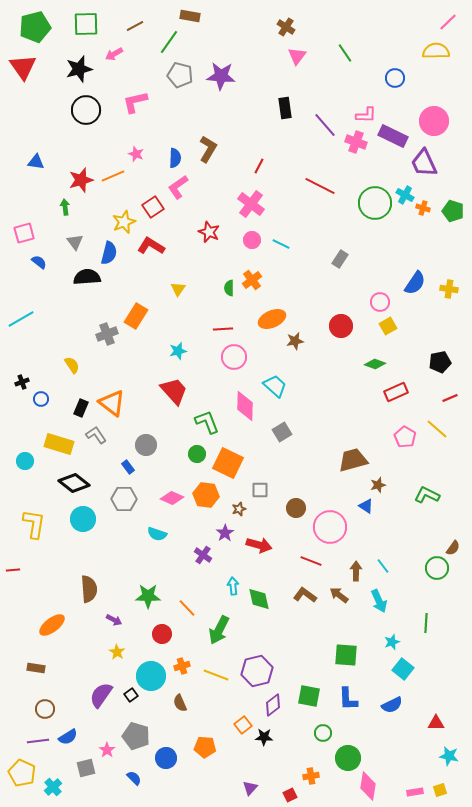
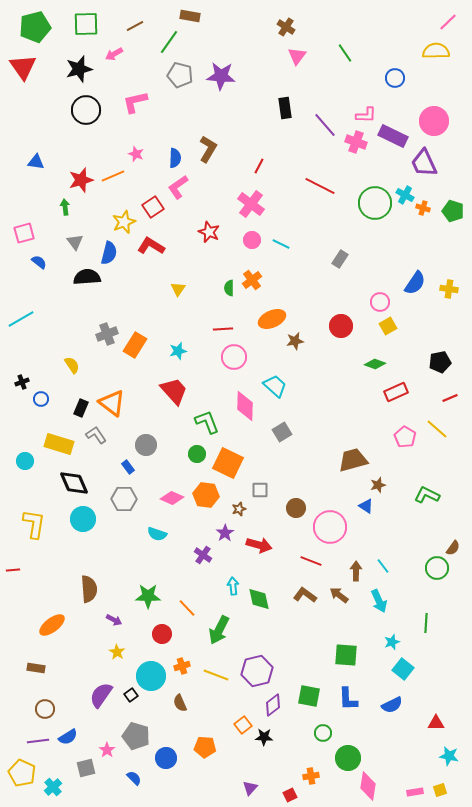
orange rectangle at (136, 316): moved 1 px left, 29 px down
black diamond at (74, 483): rotated 28 degrees clockwise
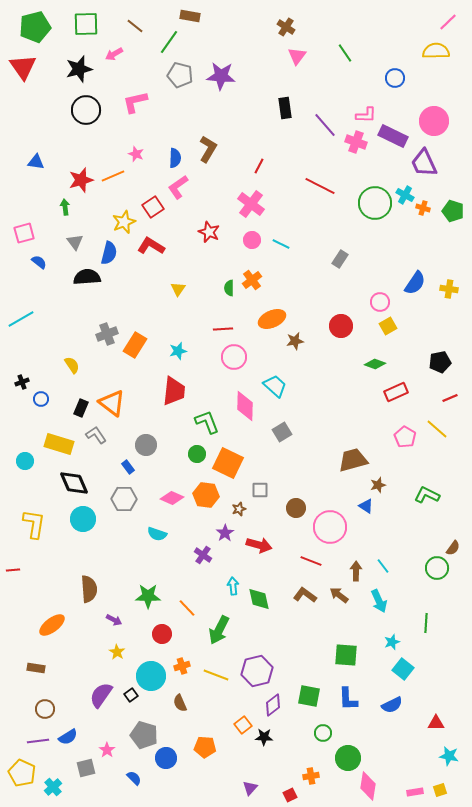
brown line at (135, 26): rotated 66 degrees clockwise
red trapezoid at (174, 391): rotated 48 degrees clockwise
gray pentagon at (136, 736): moved 8 px right, 1 px up
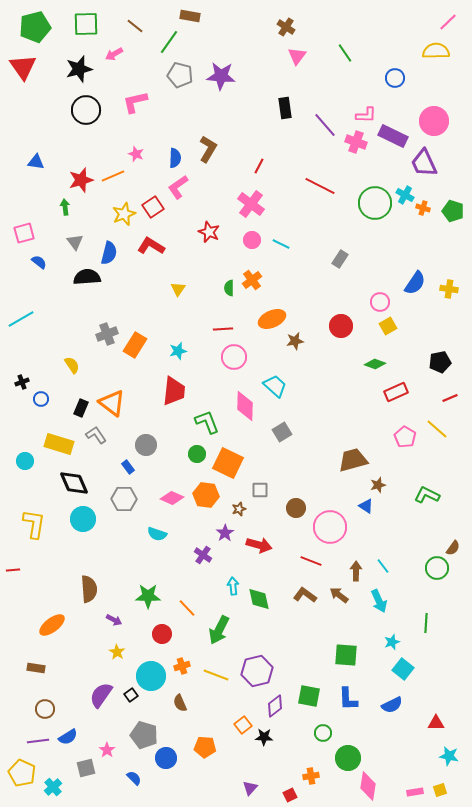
yellow star at (124, 222): moved 8 px up
purple diamond at (273, 705): moved 2 px right, 1 px down
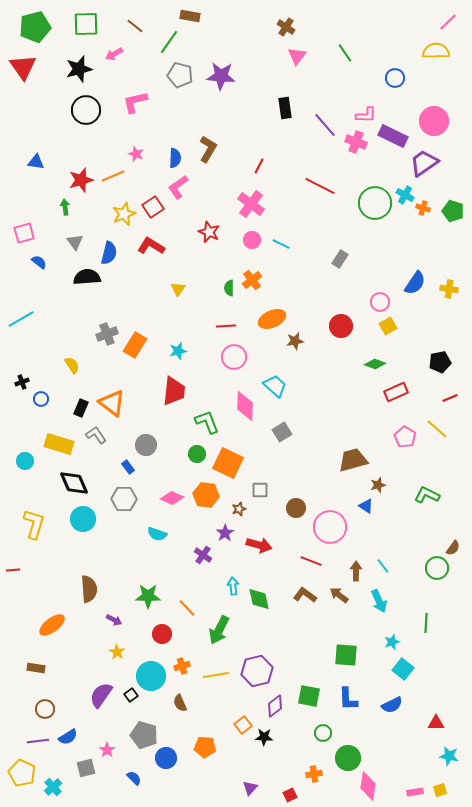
purple trapezoid at (424, 163): rotated 80 degrees clockwise
red line at (223, 329): moved 3 px right, 3 px up
yellow L-shape at (34, 524): rotated 8 degrees clockwise
yellow line at (216, 675): rotated 30 degrees counterclockwise
orange cross at (311, 776): moved 3 px right, 2 px up
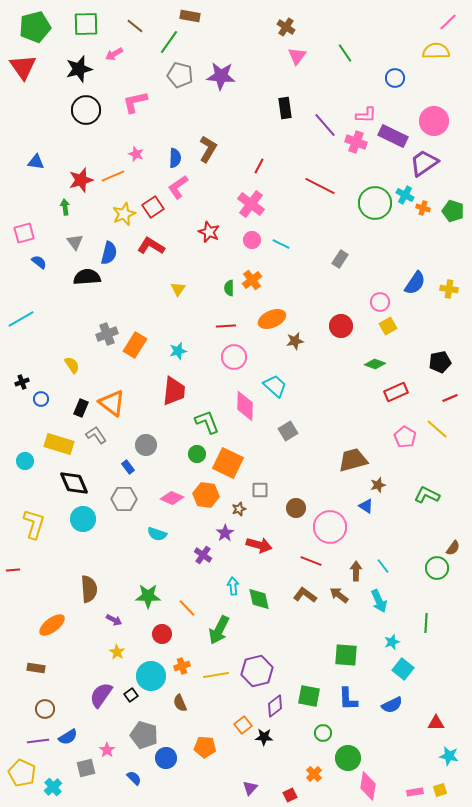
gray square at (282, 432): moved 6 px right, 1 px up
orange cross at (314, 774): rotated 35 degrees counterclockwise
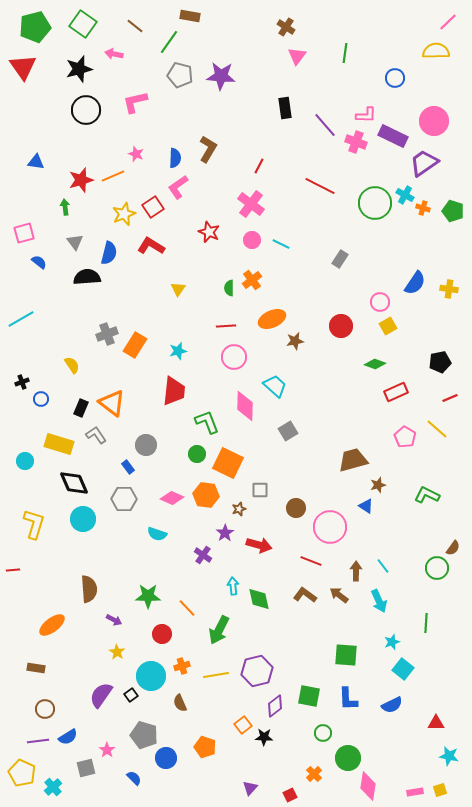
green square at (86, 24): moved 3 px left; rotated 36 degrees clockwise
green line at (345, 53): rotated 42 degrees clockwise
pink arrow at (114, 54): rotated 42 degrees clockwise
orange pentagon at (205, 747): rotated 15 degrees clockwise
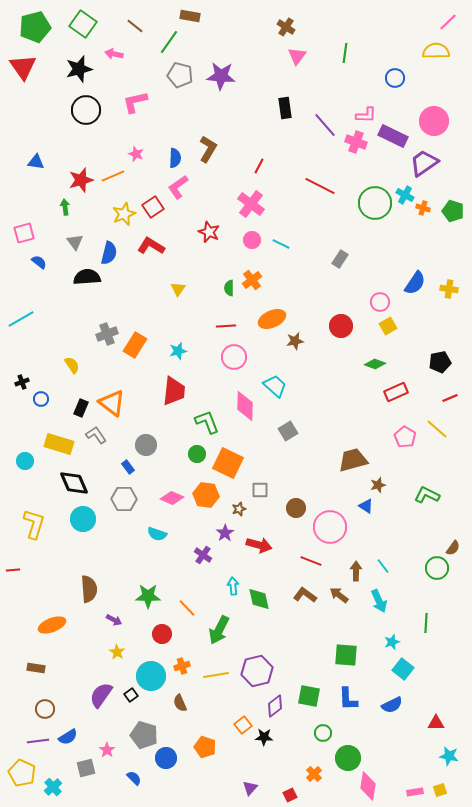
orange ellipse at (52, 625): rotated 16 degrees clockwise
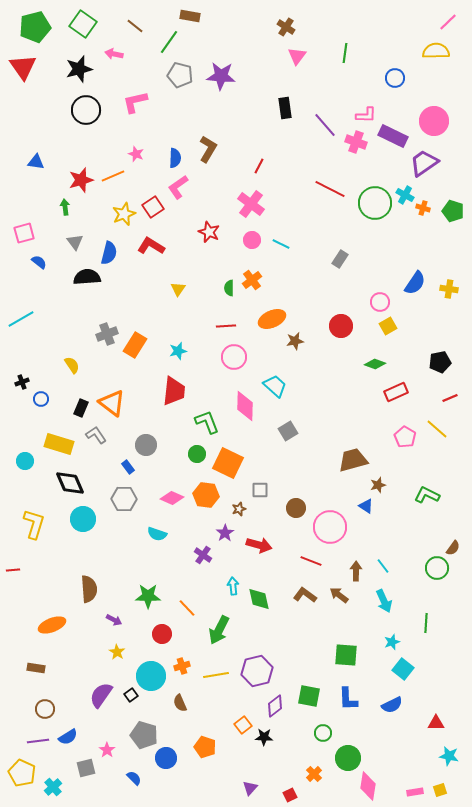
red line at (320, 186): moved 10 px right, 3 px down
black diamond at (74, 483): moved 4 px left
cyan arrow at (379, 601): moved 5 px right
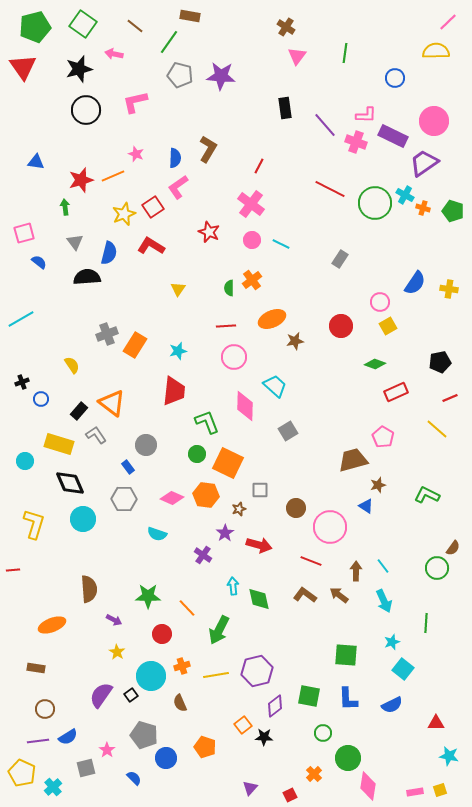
black rectangle at (81, 408): moved 2 px left, 3 px down; rotated 18 degrees clockwise
pink pentagon at (405, 437): moved 22 px left
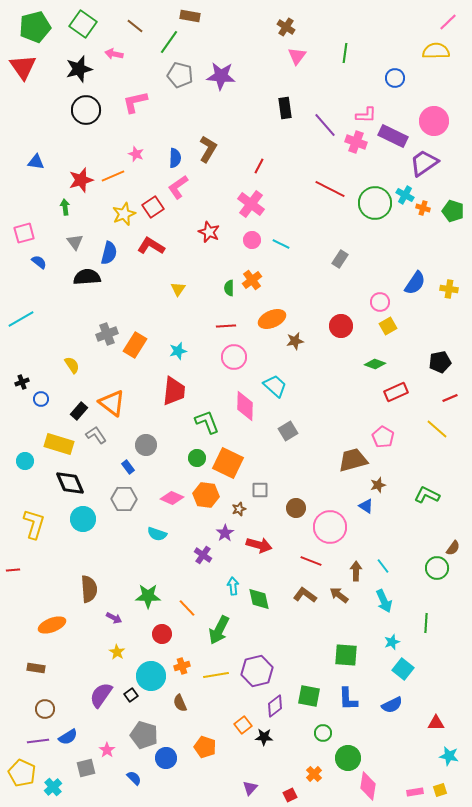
green circle at (197, 454): moved 4 px down
purple arrow at (114, 620): moved 2 px up
